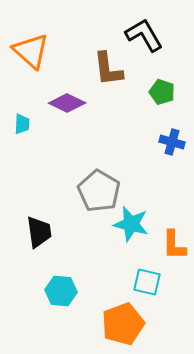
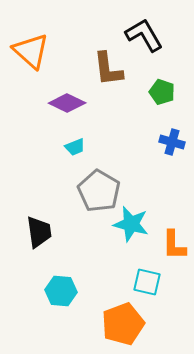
cyan trapezoid: moved 53 px right, 23 px down; rotated 65 degrees clockwise
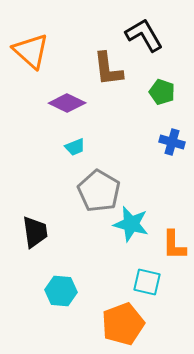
black trapezoid: moved 4 px left
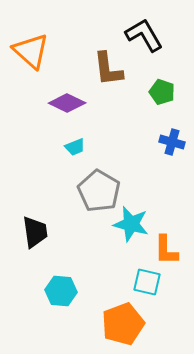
orange L-shape: moved 8 px left, 5 px down
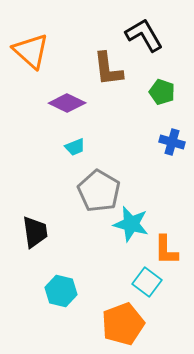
cyan square: rotated 24 degrees clockwise
cyan hexagon: rotated 8 degrees clockwise
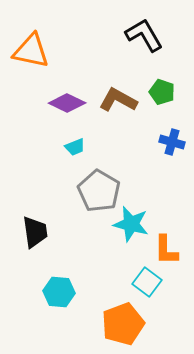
orange triangle: rotated 30 degrees counterclockwise
brown L-shape: moved 10 px right, 31 px down; rotated 126 degrees clockwise
cyan hexagon: moved 2 px left, 1 px down; rotated 8 degrees counterclockwise
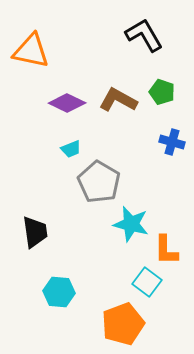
cyan trapezoid: moved 4 px left, 2 px down
gray pentagon: moved 9 px up
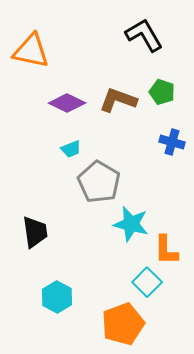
brown L-shape: rotated 9 degrees counterclockwise
cyan square: rotated 8 degrees clockwise
cyan hexagon: moved 2 px left, 5 px down; rotated 24 degrees clockwise
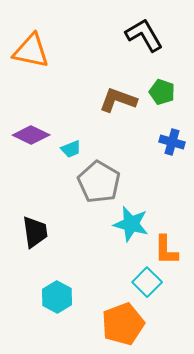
purple diamond: moved 36 px left, 32 px down
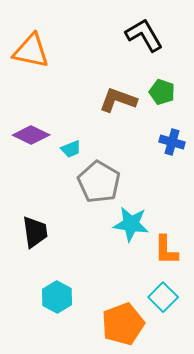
cyan star: rotated 6 degrees counterclockwise
cyan square: moved 16 px right, 15 px down
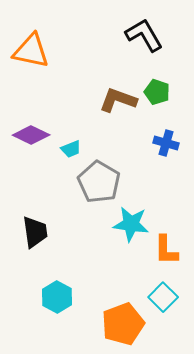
green pentagon: moved 5 px left
blue cross: moved 6 px left, 1 px down
